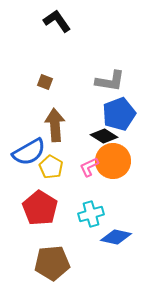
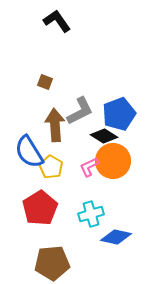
gray L-shape: moved 30 px left, 30 px down; rotated 36 degrees counterclockwise
blue semicircle: rotated 88 degrees clockwise
red pentagon: rotated 8 degrees clockwise
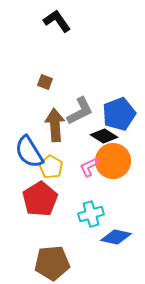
red pentagon: moved 9 px up
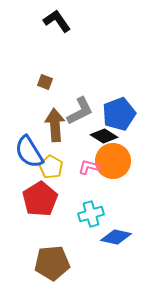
pink L-shape: rotated 40 degrees clockwise
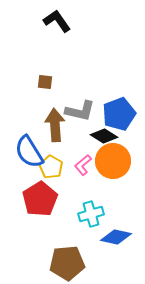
brown square: rotated 14 degrees counterclockwise
gray L-shape: rotated 40 degrees clockwise
pink L-shape: moved 6 px left, 2 px up; rotated 55 degrees counterclockwise
brown pentagon: moved 15 px right
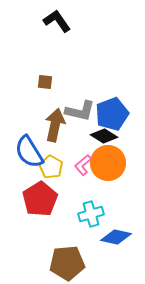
blue pentagon: moved 7 px left
brown arrow: rotated 16 degrees clockwise
orange circle: moved 5 px left, 2 px down
